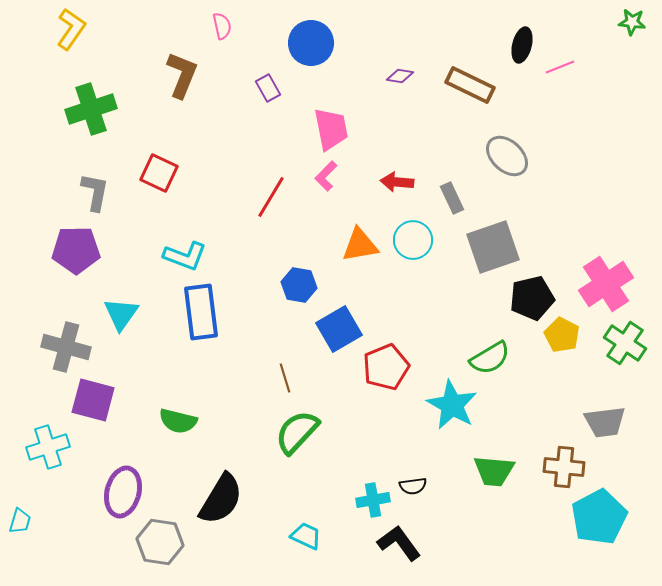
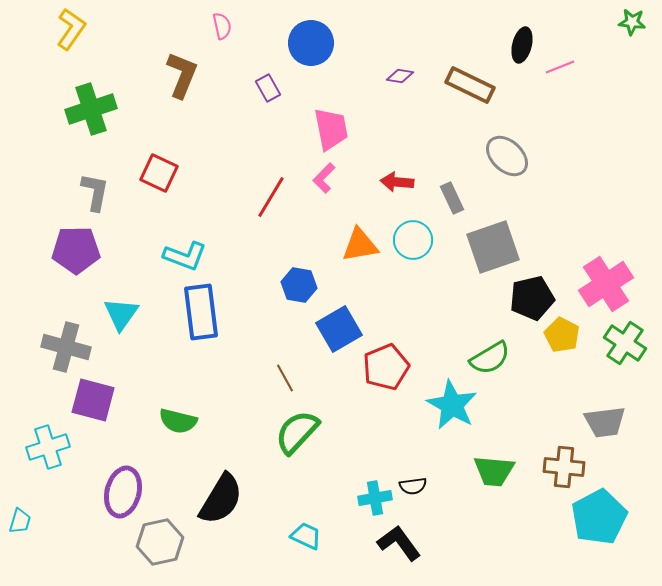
pink L-shape at (326, 176): moved 2 px left, 2 px down
brown line at (285, 378): rotated 12 degrees counterclockwise
cyan cross at (373, 500): moved 2 px right, 2 px up
gray hexagon at (160, 542): rotated 21 degrees counterclockwise
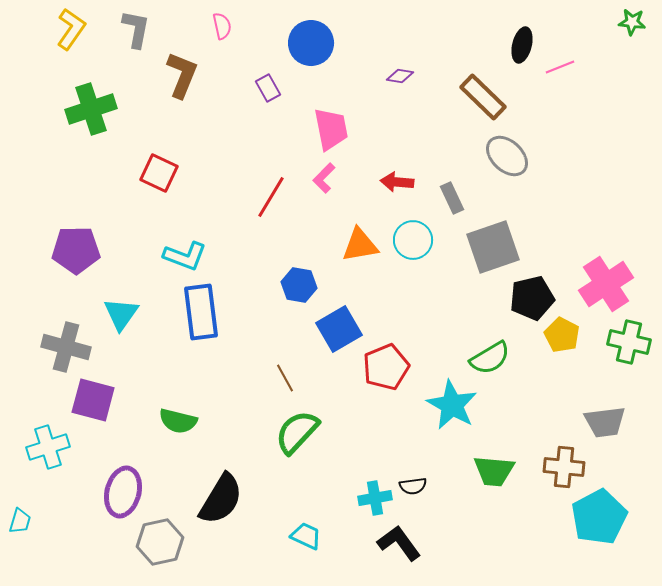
brown rectangle at (470, 85): moved 13 px right, 12 px down; rotated 18 degrees clockwise
gray L-shape at (95, 192): moved 41 px right, 163 px up
green cross at (625, 343): moved 4 px right, 1 px up; rotated 21 degrees counterclockwise
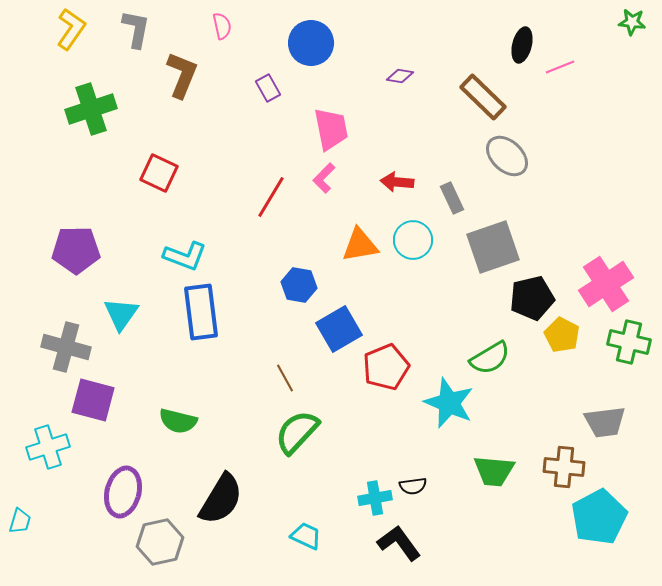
cyan star at (452, 405): moved 3 px left, 2 px up; rotated 6 degrees counterclockwise
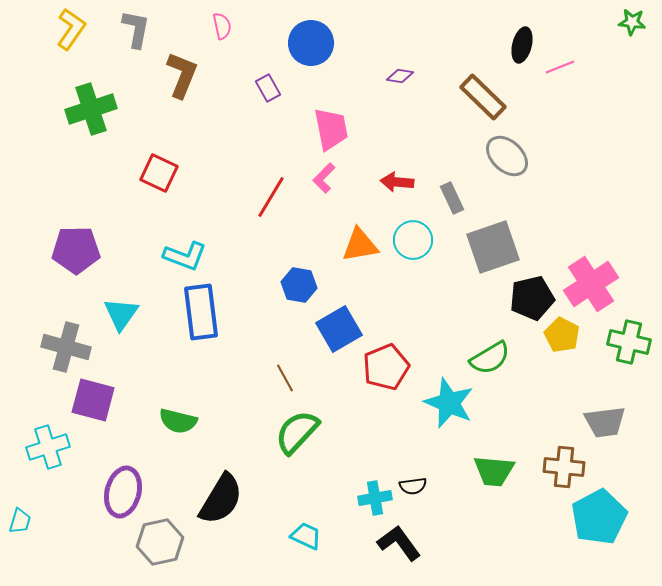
pink cross at (606, 284): moved 15 px left
